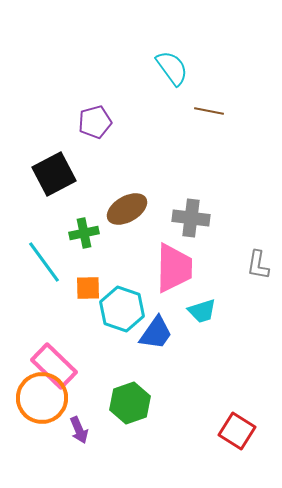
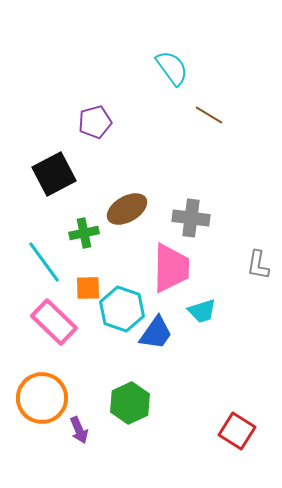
brown line: moved 4 px down; rotated 20 degrees clockwise
pink trapezoid: moved 3 px left
pink rectangle: moved 44 px up
green hexagon: rotated 6 degrees counterclockwise
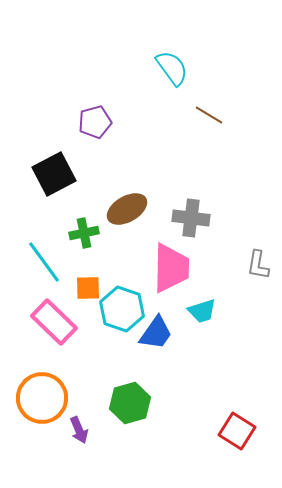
green hexagon: rotated 9 degrees clockwise
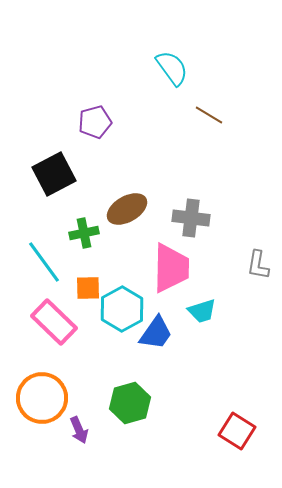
cyan hexagon: rotated 12 degrees clockwise
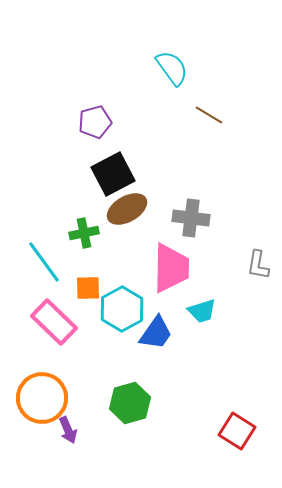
black square: moved 59 px right
purple arrow: moved 11 px left
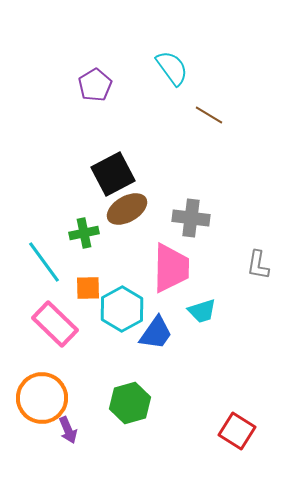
purple pentagon: moved 37 px up; rotated 16 degrees counterclockwise
pink rectangle: moved 1 px right, 2 px down
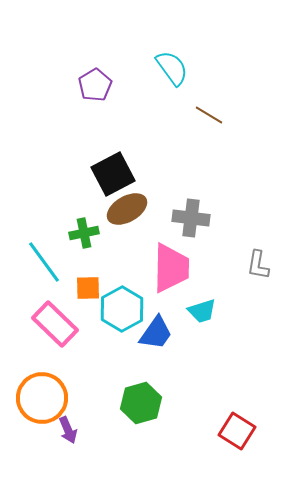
green hexagon: moved 11 px right
